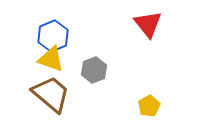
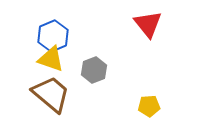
yellow pentagon: rotated 25 degrees clockwise
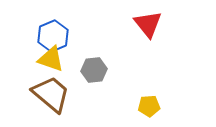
gray hexagon: rotated 15 degrees clockwise
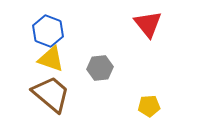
blue hexagon: moved 5 px left, 5 px up; rotated 16 degrees counterclockwise
gray hexagon: moved 6 px right, 2 px up
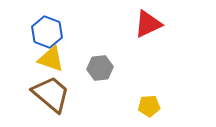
red triangle: rotated 44 degrees clockwise
blue hexagon: moved 1 px left, 1 px down
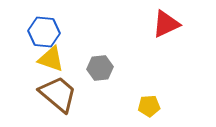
red triangle: moved 18 px right
blue hexagon: moved 3 px left; rotated 16 degrees counterclockwise
brown trapezoid: moved 7 px right
